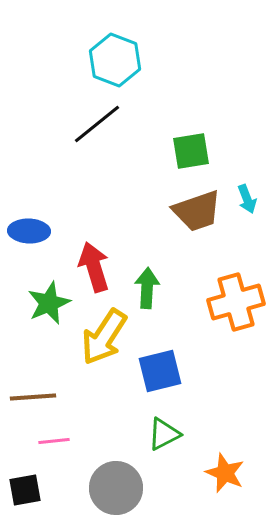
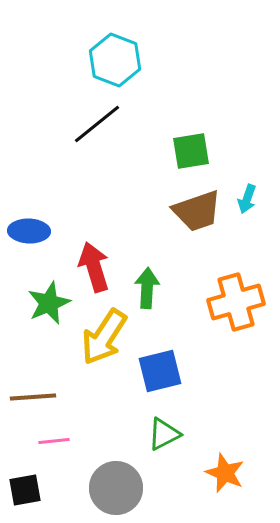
cyan arrow: rotated 40 degrees clockwise
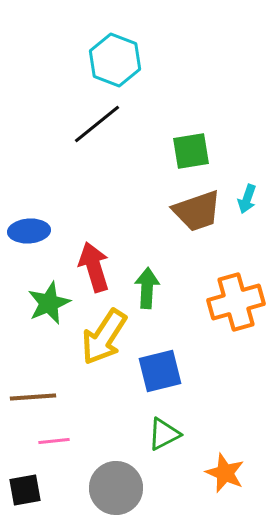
blue ellipse: rotated 6 degrees counterclockwise
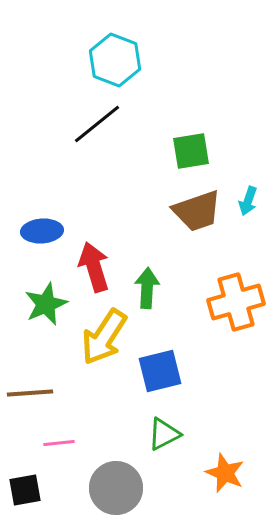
cyan arrow: moved 1 px right, 2 px down
blue ellipse: moved 13 px right
green star: moved 3 px left, 1 px down
brown line: moved 3 px left, 4 px up
pink line: moved 5 px right, 2 px down
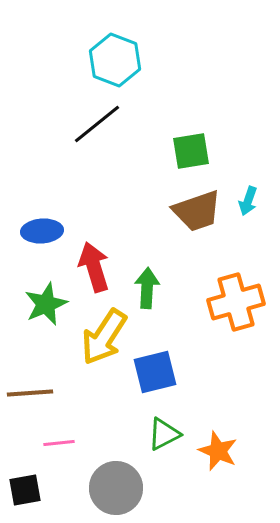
blue square: moved 5 px left, 1 px down
orange star: moved 7 px left, 22 px up
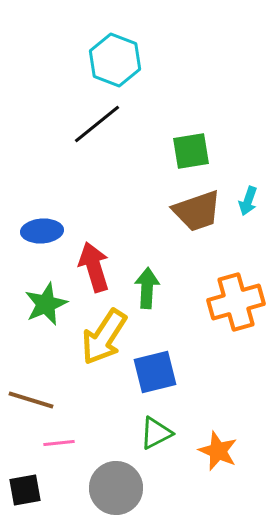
brown line: moved 1 px right, 7 px down; rotated 21 degrees clockwise
green triangle: moved 8 px left, 1 px up
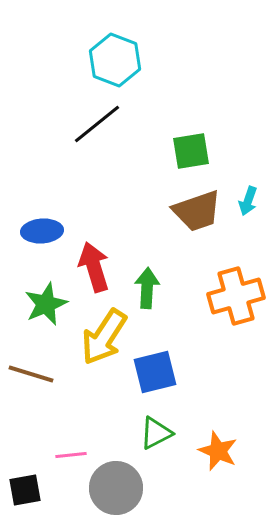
orange cross: moved 6 px up
brown line: moved 26 px up
pink line: moved 12 px right, 12 px down
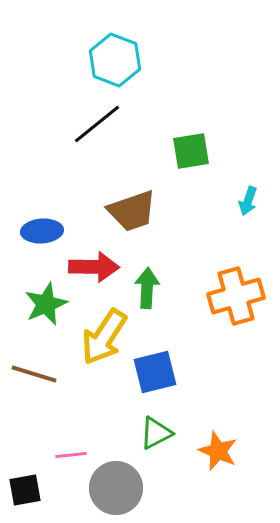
brown trapezoid: moved 65 px left
red arrow: rotated 108 degrees clockwise
brown line: moved 3 px right
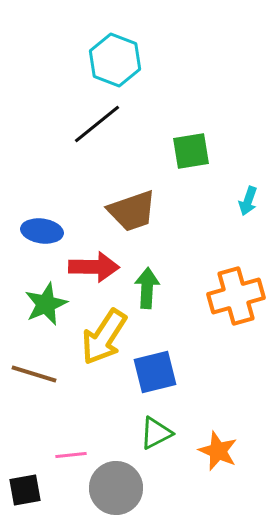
blue ellipse: rotated 12 degrees clockwise
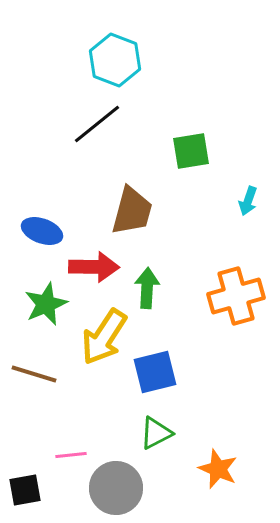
brown trapezoid: rotated 56 degrees counterclockwise
blue ellipse: rotated 12 degrees clockwise
orange star: moved 18 px down
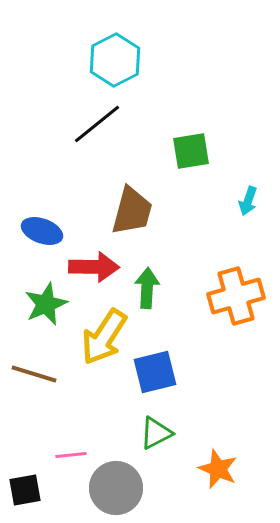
cyan hexagon: rotated 12 degrees clockwise
